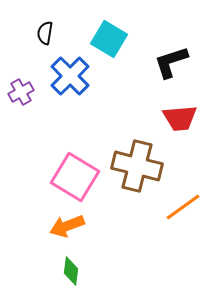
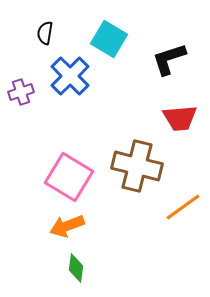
black L-shape: moved 2 px left, 3 px up
purple cross: rotated 10 degrees clockwise
pink square: moved 6 px left
green diamond: moved 5 px right, 3 px up
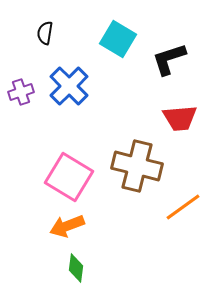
cyan square: moved 9 px right
blue cross: moved 1 px left, 10 px down
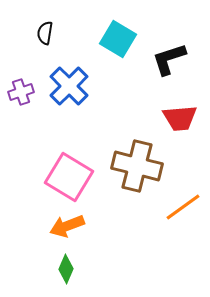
green diamond: moved 10 px left, 1 px down; rotated 16 degrees clockwise
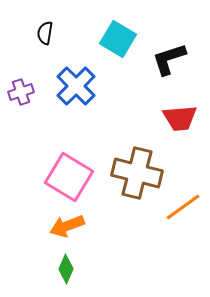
blue cross: moved 7 px right
brown cross: moved 7 px down
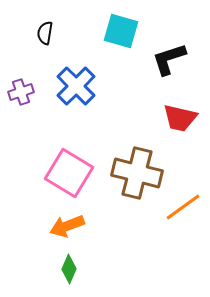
cyan square: moved 3 px right, 8 px up; rotated 15 degrees counterclockwise
red trapezoid: rotated 18 degrees clockwise
pink square: moved 4 px up
green diamond: moved 3 px right
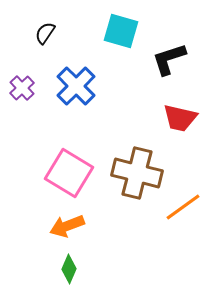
black semicircle: rotated 25 degrees clockwise
purple cross: moved 1 px right, 4 px up; rotated 25 degrees counterclockwise
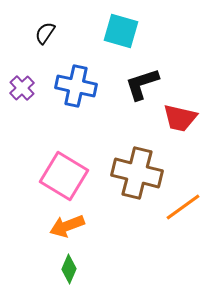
black L-shape: moved 27 px left, 25 px down
blue cross: rotated 33 degrees counterclockwise
pink square: moved 5 px left, 3 px down
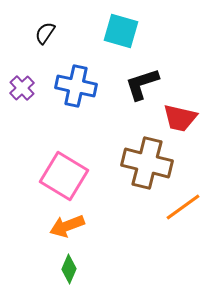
brown cross: moved 10 px right, 10 px up
